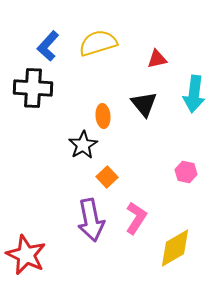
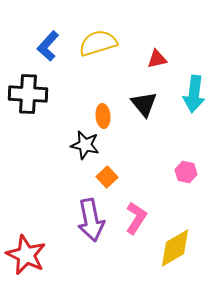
black cross: moved 5 px left, 6 px down
black star: moved 2 px right; rotated 28 degrees counterclockwise
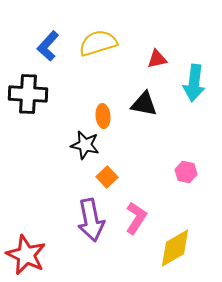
cyan arrow: moved 11 px up
black triangle: rotated 40 degrees counterclockwise
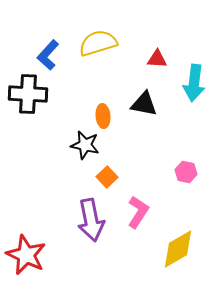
blue L-shape: moved 9 px down
red triangle: rotated 15 degrees clockwise
pink L-shape: moved 2 px right, 6 px up
yellow diamond: moved 3 px right, 1 px down
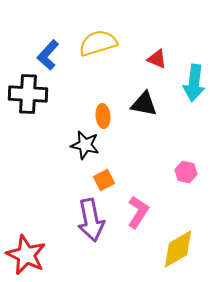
red triangle: rotated 20 degrees clockwise
orange square: moved 3 px left, 3 px down; rotated 15 degrees clockwise
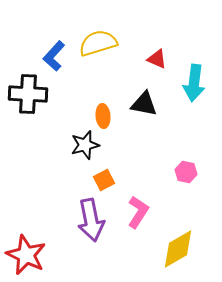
blue L-shape: moved 6 px right, 1 px down
black star: rotated 28 degrees counterclockwise
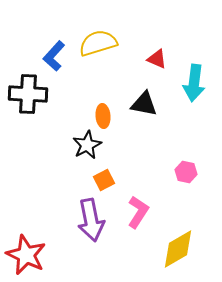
black star: moved 2 px right; rotated 12 degrees counterclockwise
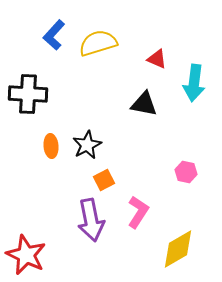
blue L-shape: moved 21 px up
orange ellipse: moved 52 px left, 30 px down
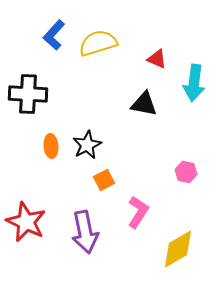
purple arrow: moved 6 px left, 12 px down
red star: moved 33 px up
